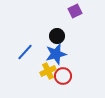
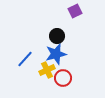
blue line: moved 7 px down
yellow cross: moved 1 px left, 1 px up
red circle: moved 2 px down
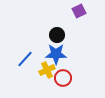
purple square: moved 4 px right
black circle: moved 1 px up
blue star: rotated 15 degrees clockwise
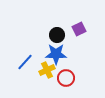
purple square: moved 18 px down
blue line: moved 3 px down
red circle: moved 3 px right
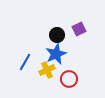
blue star: rotated 25 degrees counterclockwise
blue line: rotated 12 degrees counterclockwise
red circle: moved 3 px right, 1 px down
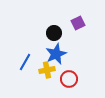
purple square: moved 1 px left, 6 px up
black circle: moved 3 px left, 2 px up
yellow cross: rotated 14 degrees clockwise
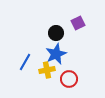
black circle: moved 2 px right
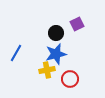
purple square: moved 1 px left, 1 px down
blue star: rotated 10 degrees clockwise
blue line: moved 9 px left, 9 px up
red circle: moved 1 px right
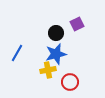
blue line: moved 1 px right
yellow cross: moved 1 px right
red circle: moved 3 px down
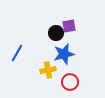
purple square: moved 8 px left, 2 px down; rotated 16 degrees clockwise
blue star: moved 8 px right
